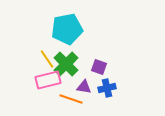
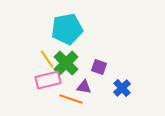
green cross: moved 1 px up
blue cross: moved 15 px right; rotated 30 degrees counterclockwise
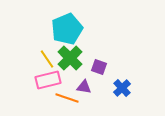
cyan pentagon: rotated 12 degrees counterclockwise
green cross: moved 4 px right, 5 px up
orange line: moved 4 px left, 1 px up
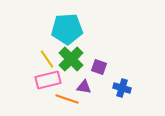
cyan pentagon: rotated 20 degrees clockwise
green cross: moved 1 px right, 1 px down
blue cross: rotated 30 degrees counterclockwise
orange line: moved 1 px down
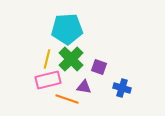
yellow line: rotated 48 degrees clockwise
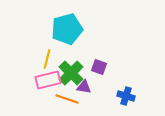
cyan pentagon: rotated 12 degrees counterclockwise
green cross: moved 14 px down
blue cross: moved 4 px right, 8 px down
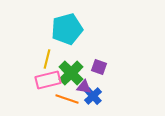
blue cross: moved 33 px left; rotated 30 degrees clockwise
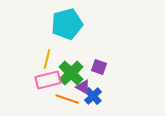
cyan pentagon: moved 5 px up
purple triangle: moved 1 px left; rotated 21 degrees clockwise
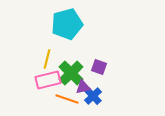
purple triangle: rotated 42 degrees counterclockwise
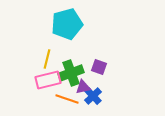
green cross: rotated 25 degrees clockwise
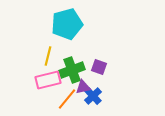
yellow line: moved 1 px right, 3 px up
green cross: moved 1 px right, 3 px up
orange line: rotated 70 degrees counterclockwise
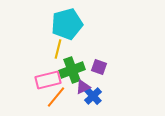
yellow line: moved 10 px right, 7 px up
purple triangle: rotated 14 degrees counterclockwise
orange line: moved 11 px left, 2 px up
